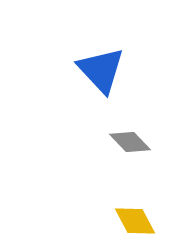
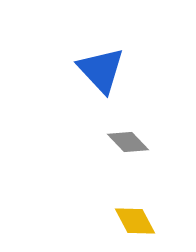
gray diamond: moved 2 px left
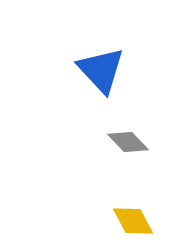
yellow diamond: moved 2 px left
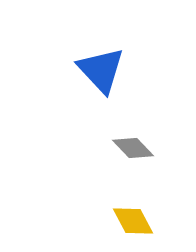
gray diamond: moved 5 px right, 6 px down
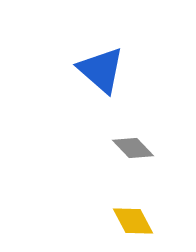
blue triangle: rotated 6 degrees counterclockwise
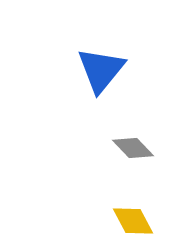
blue triangle: rotated 28 degrees clockwise
